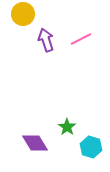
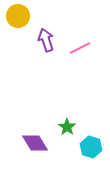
yellow circle: moved 5 px left, 2 px down
pink line: moved 1 px left, 9 px down
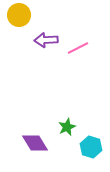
yellow circle: moved 1 px right, 1 px up
purple arrow: rotated 75 degrees counterclockwise
pink line: moved 2 px left
green star: rotated 12 degrees clockwise
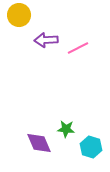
green star: moved 1 px left, 2 px down; rotated 30 degrees clockwise
purple diamond: moved 4 px right; rotated 8 degrees clockwise
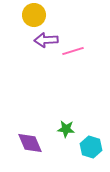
yellow circle: moved 15 px right
pink line: moved 5 px left, 3 px down; rotated 10 degrees clockwise
purple diamond: moved 9 px left
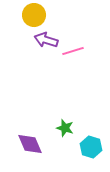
purple arrow: rotated 20 degrees clockwise
green star: moved 1 px left, 1 px up; rotated 12 degrees clockwise
purple diamond: moved 1 px down
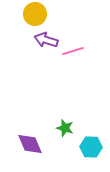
yellow circle: moved 1 px right, 1 px up
cyan hexagon: rotated 15 degrees counterclockwise
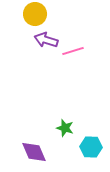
purple diamond: moved 4 px right, 8 px down
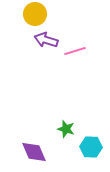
pink line: moved 2 px right
green star: moved 1 px right, 1 px down
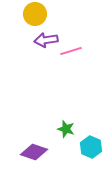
purple arrow: rotated 25 degrees counterclockwise
pink line: moved 4 px left
cyan hexagon: rotated 20 degrees clockwise
purple diamond: rotated 48 degrees counterclockwise
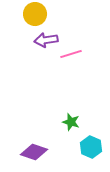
pink line: moved 3 px down
green star: moved 5 px right, 7 px up
